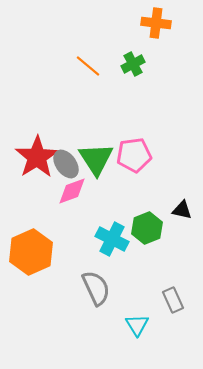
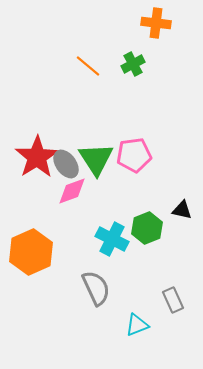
cyan triangle: rotated 40 degrees clockwise
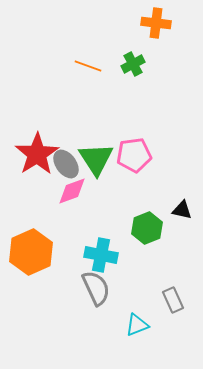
orange line: rotated 20 degrees counterclockwise
red star: moved 3 px up
cyan cross: moved 11 px left, 16 px down; rotated 16 degrees counterclockwise
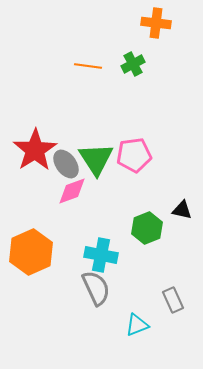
orange line: rotated 12 degrees counterclockwise
red star: moved 2 px left, 4 px up
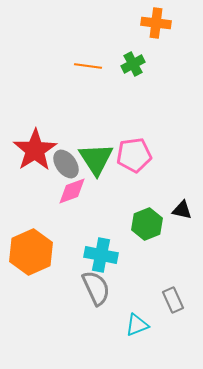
green hexagon: moved 4 px up
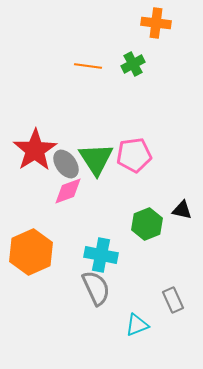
pink diamond: moved 4 px left
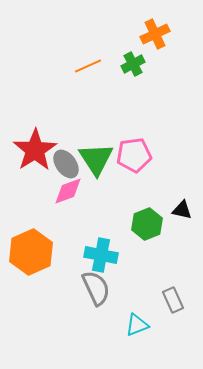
orange cross: moved 1 px left, 11 px down; rotated 32 degrees counterclockwise
orange line: rotated 32 degrees counterclockwise
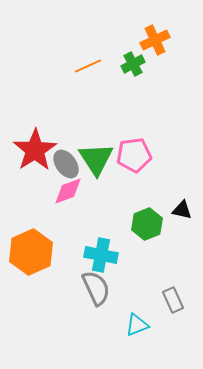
orange cross: moved 6 px down
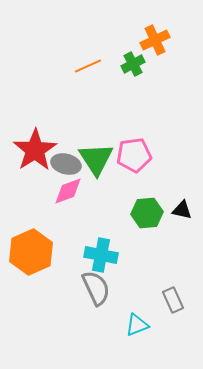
gray ellipse: rotated 40 degrees counterclockwise
green hexagon: moved 11 px up; rotated 16 degrees clockwise
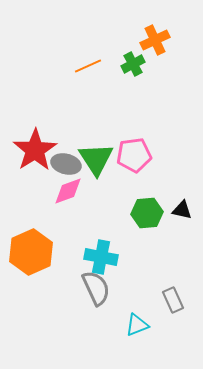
cyan cross: moved 2 px down
